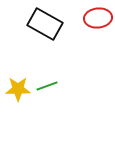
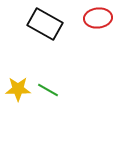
green line: moved 1 px right, 4 px down; rotated 50 degrees clockwise
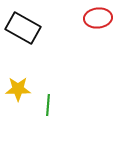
black rectangle: moved 22 px left, 4 px down
green line: moved 15 px down; rotated 65 degrees clockwise
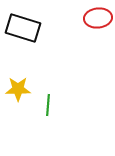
black rectangle: rotated 12 degrees counterclockwise
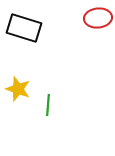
black rectangle: moved 1 px right
yellow star: rotated 20 degrees clockwise
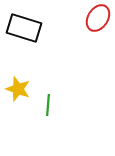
red ellipse: rotated 52 degrees counterclockwise
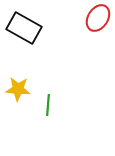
black rectangle: rotated 12 degrees clockwise
yellow star: rotated 15 degrees counterclockwise
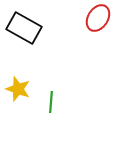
yellow star: rotated 15 degrees clockwise
green line: moved 3 px right, 3 px up
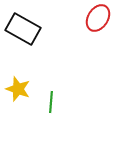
black rectangle: moved 1 px left, 1 px down
